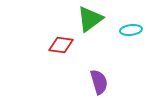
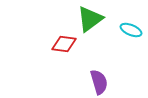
cyan ellipse: rotated 30 degrees clockwise
red diamond: moved 3 px right, 1 px up
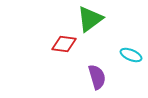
cyan ellipse: moved 25 px down
purple semicircle: moved 2 px left, 5 px up
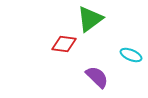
purple semicircle: rotated 30 degrees counterclockwise
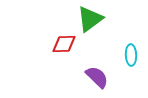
red diamond: rotated 10 degrees counterclockwise
cyan ellipse: rotated 65 degrees clockwise
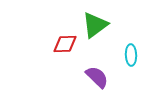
green triangle: moved 5 px right, 6 px down
red diamond: moved 1 px right
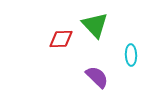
green triangle: rotated 36 degrees counterclockwise
red diamond: moved 4 px left, 5 px up
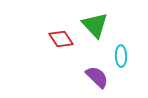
red diamond: rotated 60 degrees clockwise
cyan ellipse: moved 10 px left, 1 px down
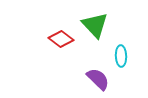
red diamond: rotated 20 degrees counterclockwise
purple semicircle: moved 1 px right, 2 px down
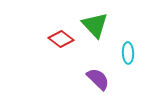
cyan ellipse: moved 7 px right, 3 px up
